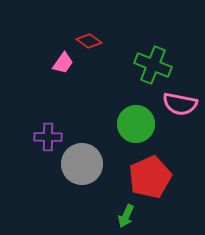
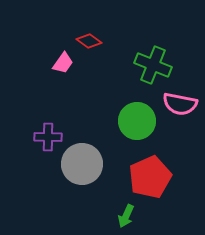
green circle: moved 1 px right, 3 px up
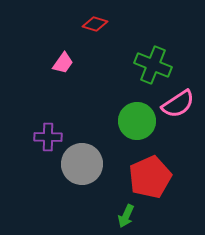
red diamond: moved 6 px right, 17 px up; rotated 20 degrees counterclockwise
pink semicircle: moved 2 px left; rotated 44 degrees counterclockwise
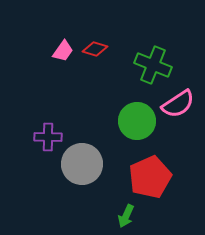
red diamond: moved 25 px down
pink trapezoid: moved 12 px up
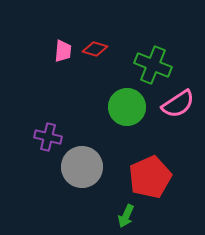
pink trapezoid: rotated 30 degrees counterclockwise
green circle: moved 10 px left, 14 px up
purple cross: rotated 12 degrees clockwise
gray circle: moved 3 px down
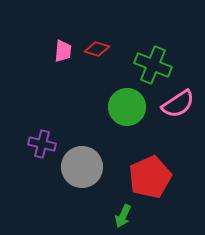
red diamond: moved 2 px right
purple cross: moved 6 px left, 7 px down
green arrow: moved 3 px left
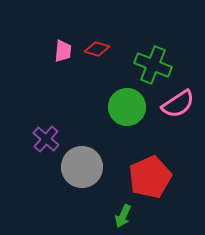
purple cross: moved 4 px right, 5 px up; rotated 28 degrees clockwise
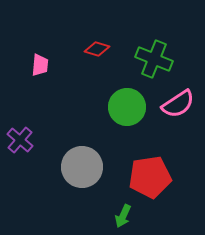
pink trapezoid: moved 23 px left, 14 px down
green cross: moved 1 px right, 6 px up
purple cross: moved 26 px left, 1 px down
red pentagon: rotated 15 degrees clockwise
